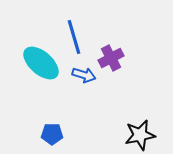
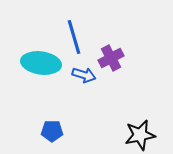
cyan ellipse: rotated 33 degrees counterclockwise
blue pentagon: moved 3 px up
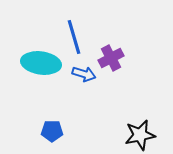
blue arrow: moved 1 px up
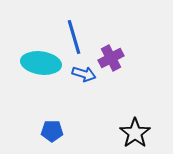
black star: moved 5 px left, 2 px up; rotated 24 degrees counterclockwise
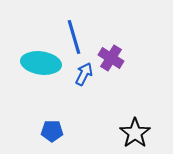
purple cross: rotated 30 degrees counterclockwise
blue arrow: rotated 80 degrees counterclockwise
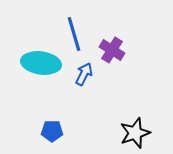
blue line: moved 3 px up
purple cross: moved 1 px right, 8 px up
black star: rotated 16 degrees clockwise
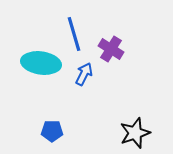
purple cross: moved 1 px left, 1 px up
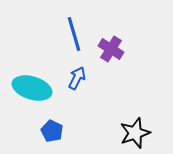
cyan ellipse: moved 9 px left, 25 px down; rotated 9 degrees clockwise
blue arrow: moved 7 px left, 4 px down
blue pentagon: rotated 25 degrees clockwise
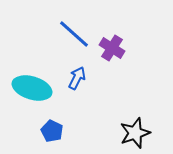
blue line: rotated 32 degrees counterclockwise
purple cross: moved 1 px right, 1 px up
